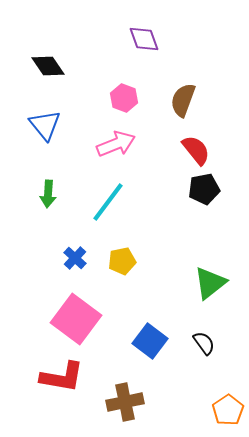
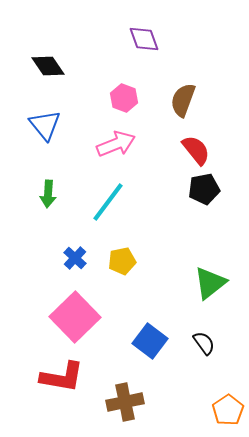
pink square: moved 1 px left, 2 px up; rotated 9 degrees clockwise
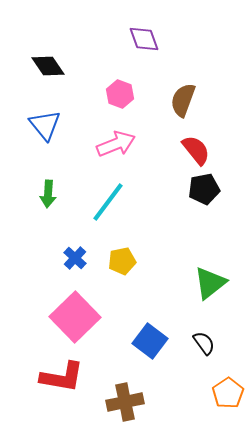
pink hexagon: moved 4 px left, 4 px up
orange pentagon: moved 17 px up
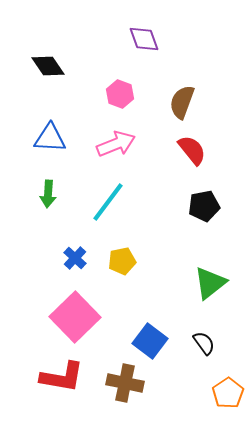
brown semicircle: moved 1 px left, 2 px down
blue triangle: moved 5 px right, 13 px down; rotated 48 degrees counterclockwise
red semicircle: moved 4 px left
black pentagon: moved 17 px down
brown cross: moved 19 px up; rotated 24 degrees clockwise
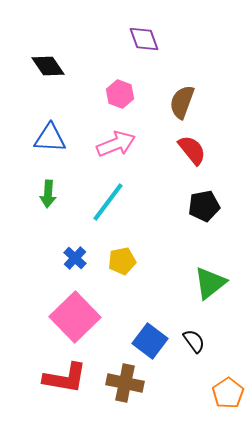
black semicircle: moved 10 px left, 2 px up
red L-shape: moved 3 px right, 1 px down
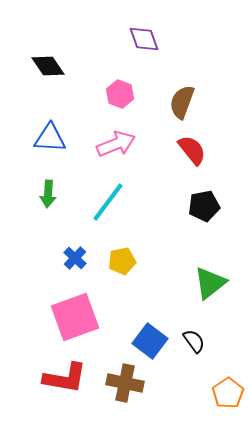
pink square: rotated 24 degrees clockwise
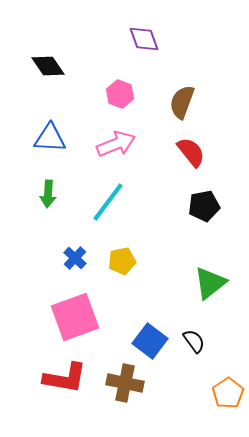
red semicircle: moved 1 px left, 2 px down
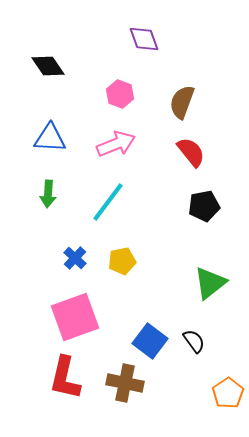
red L-shape: rotated 93 degrees clockwise
